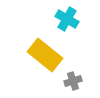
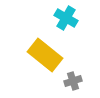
cyan cross: moved 1 px left, 1 px up
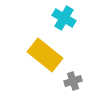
cyan cross: moved 2 px left
